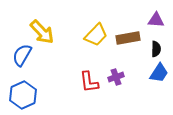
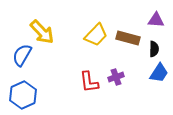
brown rectangle: rotated 25 degrees clockwise
black semicircle: moved 2 px left
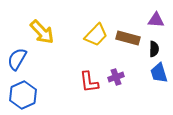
blue semicircle: moved 5 px left, 4 px down
blue trapezoid: rotated 130 degrees clockwise
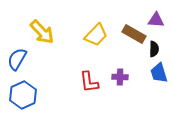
brown rectangle: moved 6 px right, 4 px up; rotated 15 degrees clockwise
purple cross: moved 4 px right; rotated 21 degrees clockwise
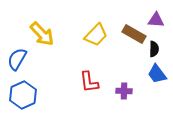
yellow arrow: moved 2 px down
blue trapezoid: moved 2 px left, 1 px down; rotated 20 degrees counterclockwise
purple cross: moved 4 px right, 14 px down
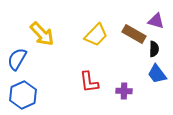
purple triangle: moved 1 px down; rotated 12 degrees clockwise
